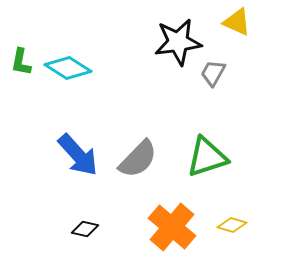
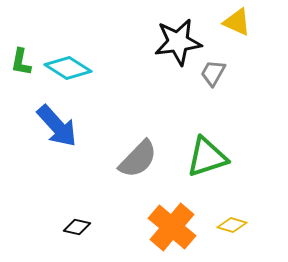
blue arrow: moved 21 px left, 29 px up
black diamond: moved 8 px left, 2 px up
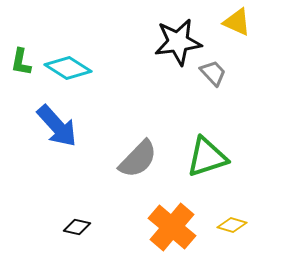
gray trapezoid: rotated 108 degrees clockwise
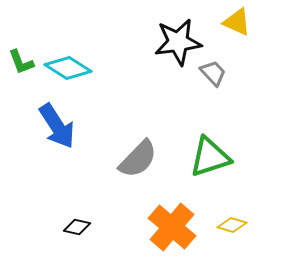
green L-shape: rotated 32 degrees counterclockwise
blue arrow: rotated 9 degrees clockwise
green triangle: moved 3 px right
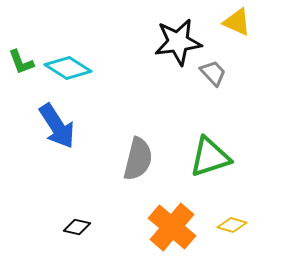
gray semicircle: rotated 30 degrees counterclockwise
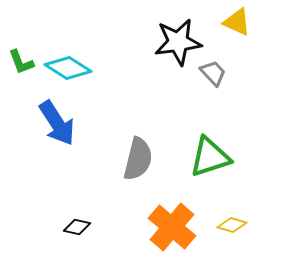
blue arrow: moved 3 px up
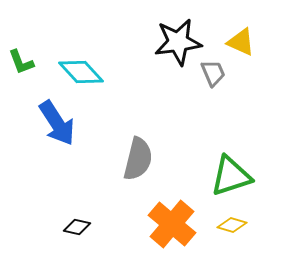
yellow triangle: moved 4 px right, 20 px down
cyan diamond: moved 13 px right, 4 px down; rotated 15 degrees clockwise
gray trapezoid: rotated 20 degrees clockwise
green triangle: moved 21 px right, 19 px down
orange cross: moved 3 px up
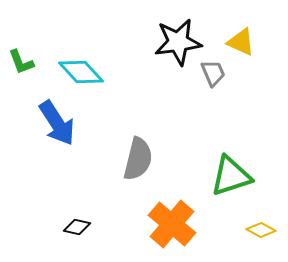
yellow diamond: moved 29 px right, 5 px down; rotated 12 degrees clockwise
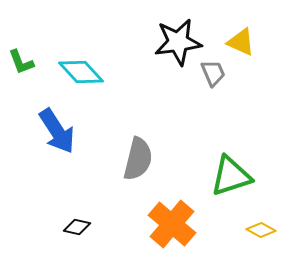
blue arrow: moved 8 px down
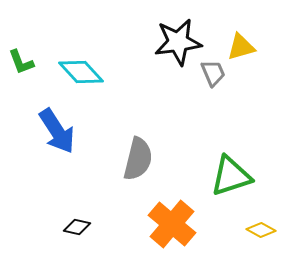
yellow triangle: moved 5 px down; rotated 40 degrees counterclockwise
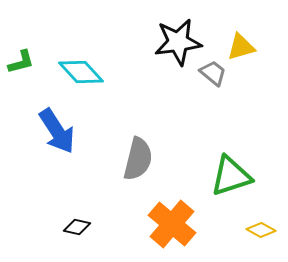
green L-shape: rotated 84 degrees counterclockwise
gray trapezoid: rotated 28 degrees counterclockwise
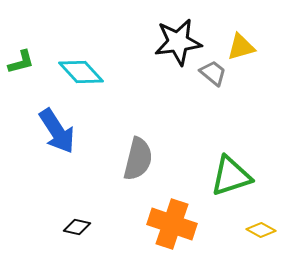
orange cross: rotated 21 degrees counterclockwise
